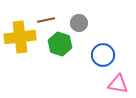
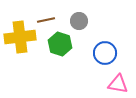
gray circle: moved 2 px up
blue circle: moved 2 px right, 2 px up
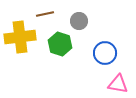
brown line: moved 1 px left, 6 px up
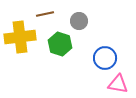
blue circle: moved 5 px down
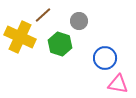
brown line: moved 2 px left, 1 px down; rotated 30 degrees counterclockwise
yellow cross: rotated 32 degrees clockwise
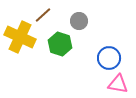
blue circle: moved 4 px right
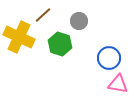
yellow cross: moved 1 px left
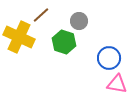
brown line: moved 2 px left
green hexagon: moved 4 px right, 2 px up
pink triangle: moved 1 px left
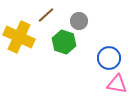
brown line: moved 5 px right
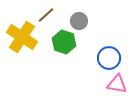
yellow cross: moved 3 px right; rotated 8 degrees clockwise
